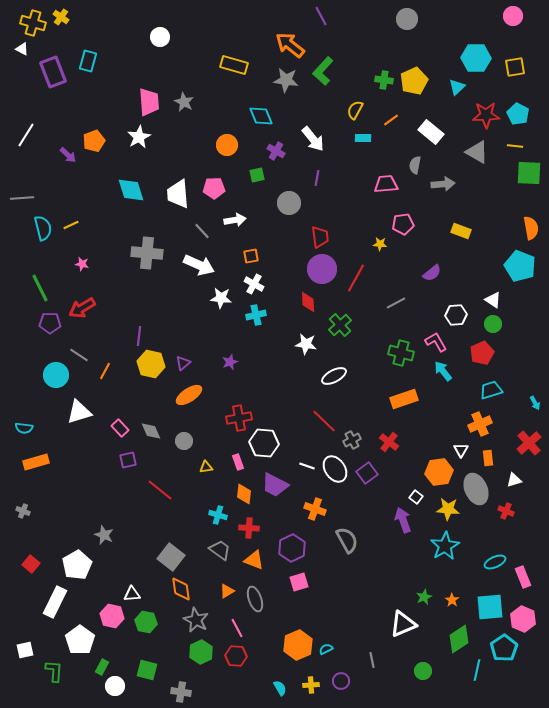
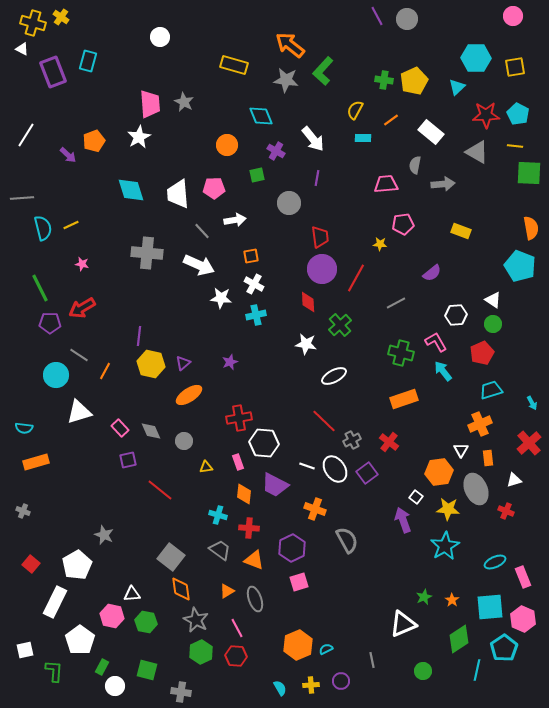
purple line at (321, 16): moved 56 px right
pink trapezoid at (149, 102): moved 1 px right, 2 px down
cyan arrow at (535, 403): moved 3 px left
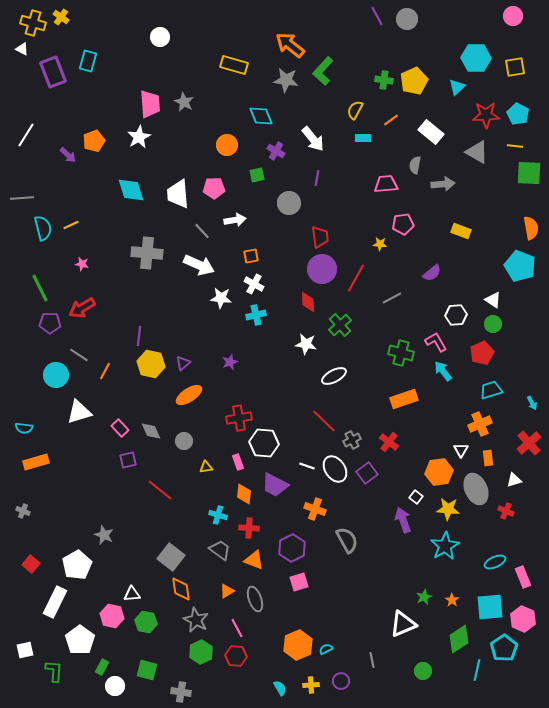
gray line at (396, 303): moved 4 px left, 5 px up
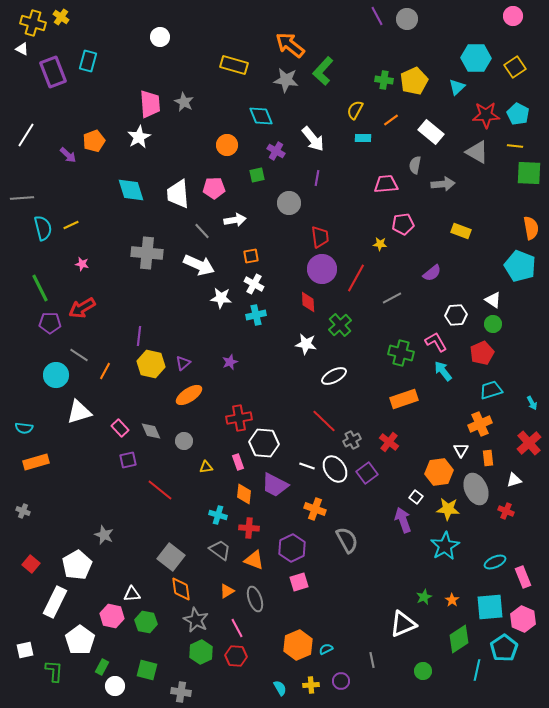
yellow square at (515, 67): rotated 25 degrees counterclockwise
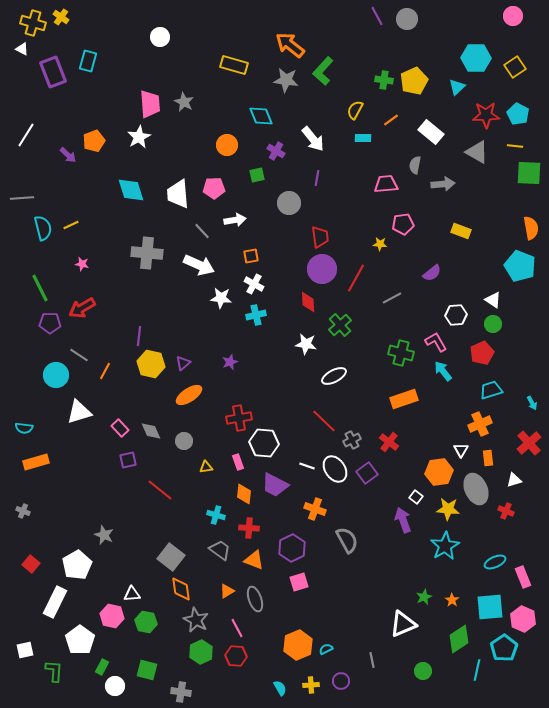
cyan cross at (218, 515): moved 2 px left
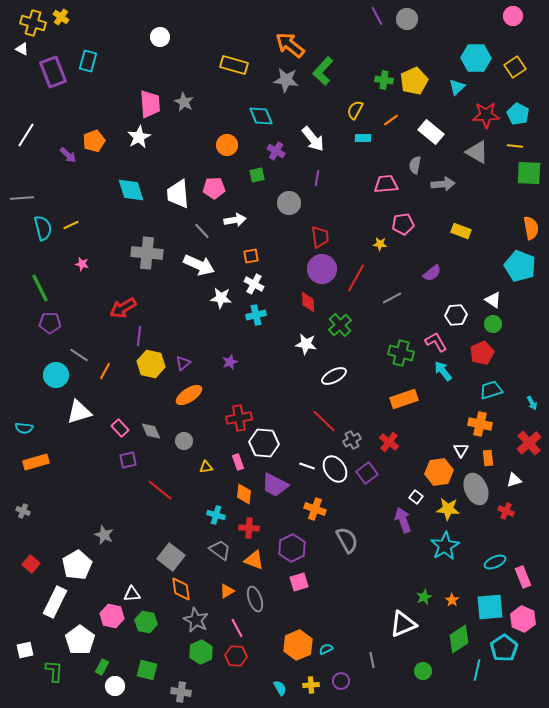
red arrow at (82, 308): moved 41 px right
orange cross at (480, 424): rotated 35 degrees clockwise
